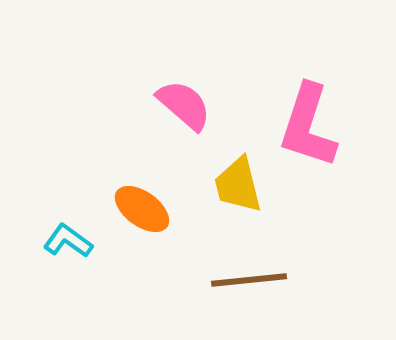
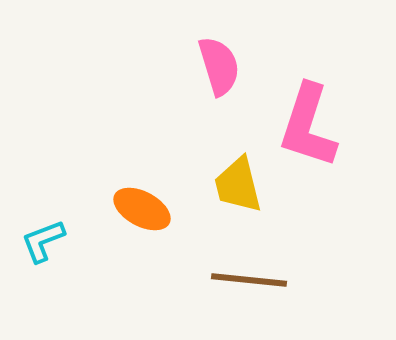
pink semicircle: moved 35 px right, 39 px up; rotated 32 degrees clockwise
orange ellipse: rotated 8 degrees counterclockwise
cyan L-shape: moved 25 px left; rotated 57 degrees counterclockwise
brown line: rotated 12 degrees clockwise
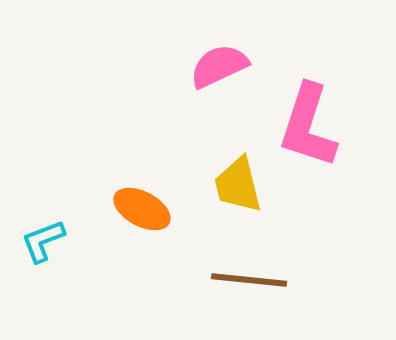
pink semicircle: rotated 98 degrees counterclockwise
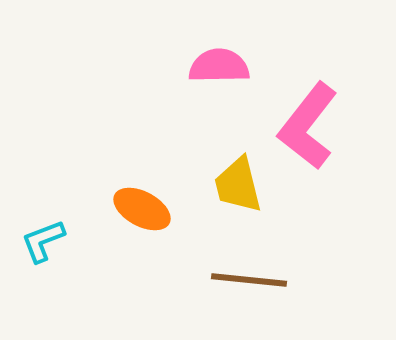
pink semicircle: rotated 24 degrees clockwise
pink L-shape: rotated 20 degrees clockwise
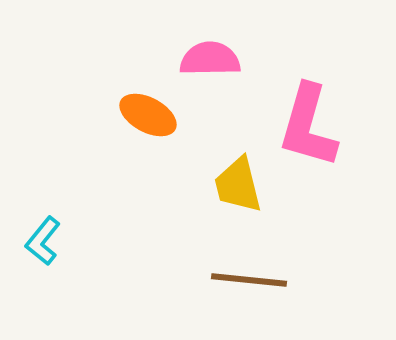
pink semicircle: moved 9 px left, 7 px up
pink L-shape: rotated 22 degrees counterclockwise
orange ellipse: moved 6 px right, 94 px up
cyan L-shape: rotated 30 degrees counterclockwise
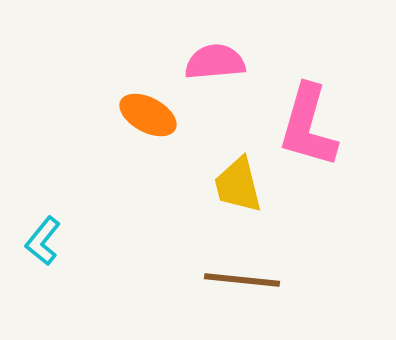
pink semicircle: moved 5 px right, 3 px down; rotated 4 degrees counterclockwise
brown line: moved 7 px left
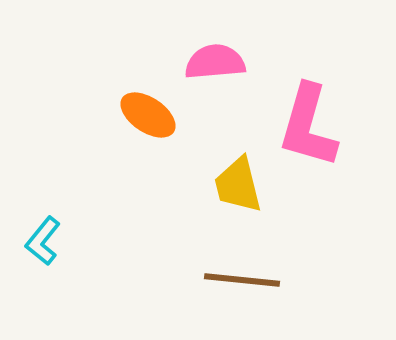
orange ellipse: rotated 6 degrees clockwise
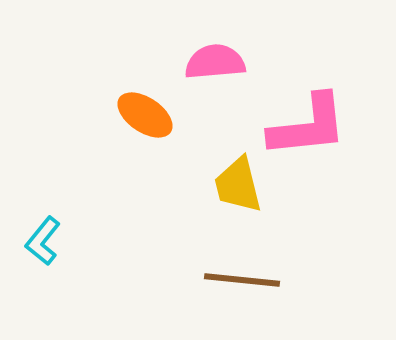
orange ellipse: moved 3 px left
pink L-shape: rotated 112 degrees counterclockwise
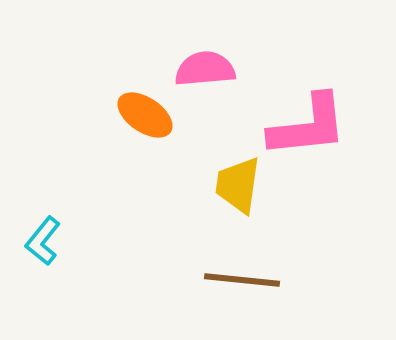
pink semicircle: moved 10 px left, 7 px down
yellow trapezoid: rotated 22 degrees clockwise
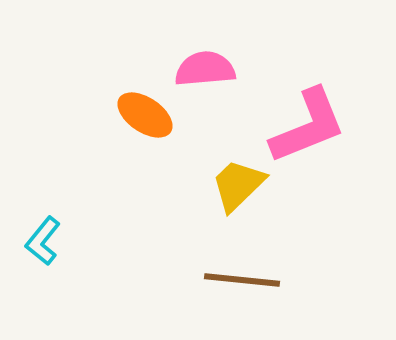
pink L-shape: rotated 16 degrees counterclockwise
yellow trapezoid: rotated 38 degrees clockwise
